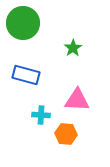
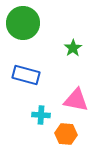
pink triangle: moved 1 px left; rotated 8 degrees clockwise
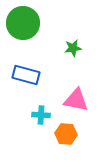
green star: rotated 24 degrees clockwise
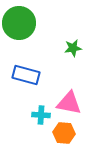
green circle: moved 4 px left
pink triangle: moved 7 px left, 3 px down
orange hexagon: moved 2 px left, 1 px up
